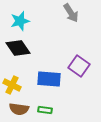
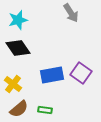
cyan star: moved 2 px left, 1 px up
purple square: moved 2 px right, 7 px down
blue rectangle: moved 3 px right, 4 px up; rotated 15 degrees counterclockwise
yellow cross: moved 1 px right, 1 px up; rotated 12 degrees clockwise
brown semicircle: rotated 48 degrees counterclockwise
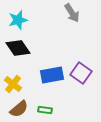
gray arrow: moved 1 px right
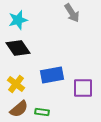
purple square: moved 2 px right, 15 px down; rotated 35 degrees counterclockwise
yellow cross: moved 3 px right
green rectangle: moved 3 px left, 2 px down
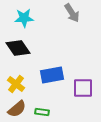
cyan star: moved 6 px right, 2 px up; rotated 12 degrees clockwise
brown semicircle: moved 2 px left
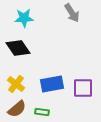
blue rectangle: moved 9 px down
